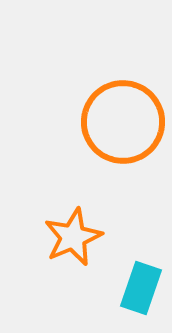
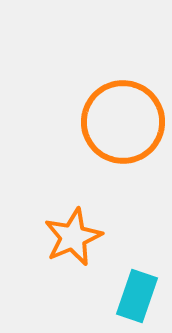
cyan rectangle: moved 4 px left, 8 px down
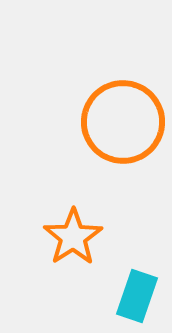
orange star: rotated 10 degrees counterclockwise
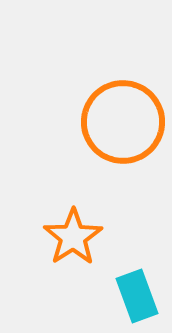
cyan rectangle: rotated 39 degrees counterclockwise
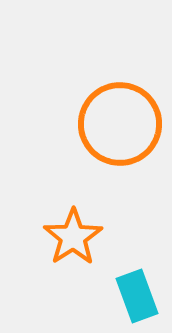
orange circle: moved 3 px left, 2 px down
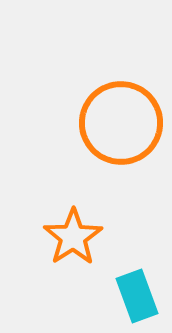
orange circle: moved 1 px right, 1 px up
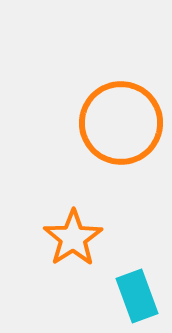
orange star: moved 1 px down
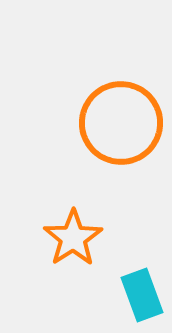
cyan rectangle: moved 5 px right, 1 px up
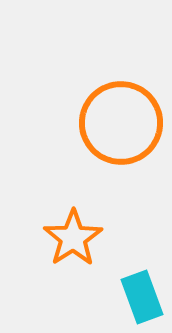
cyan rectangle: moved 2 px down
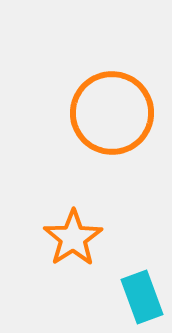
orange circle: moved 9 px left, 10 px up
